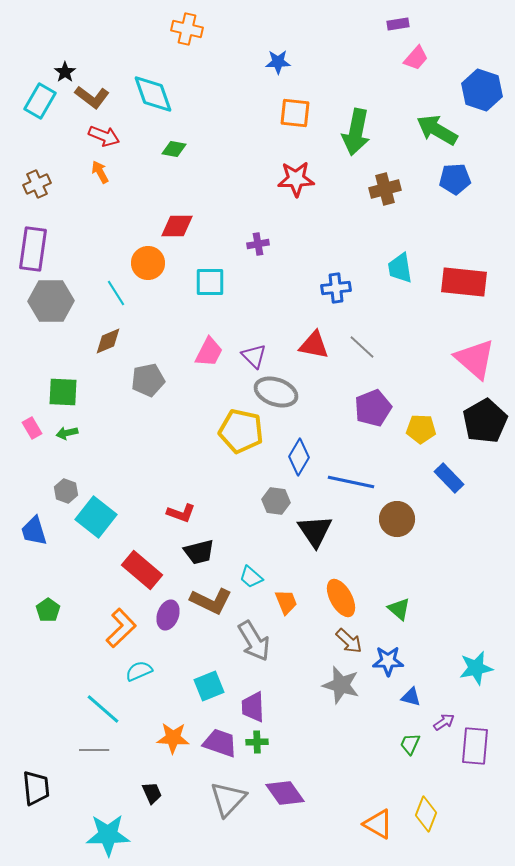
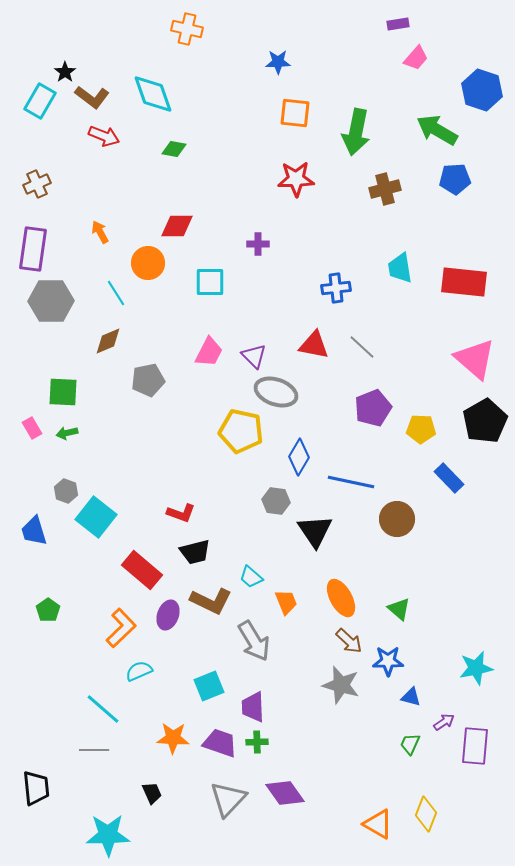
orange arrow at (100, 172): moved 60 px down
purple cross at (258, 244): rotated 10 degrees clockwise
black trapezoid at (199, 552): moved 4 px left
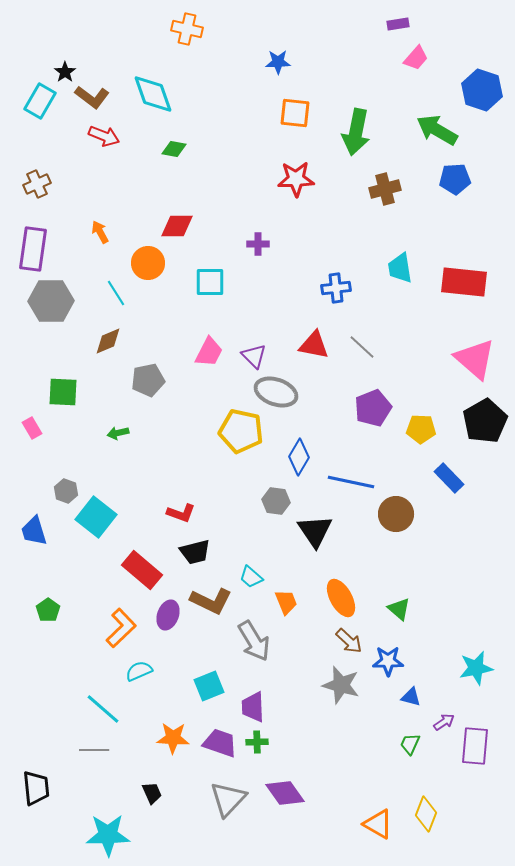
green arrow at (67, 433): moved 51 px right
brown circle at (397, 519): moved 1 px left, 5 px up
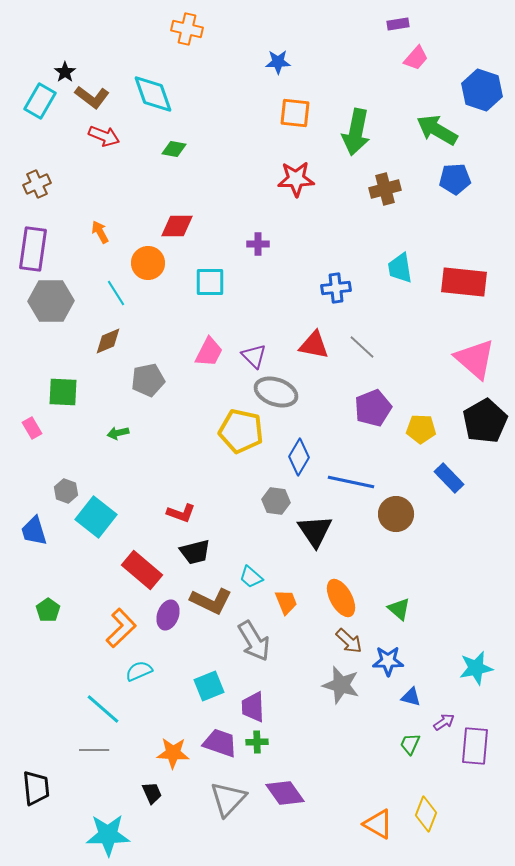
orange star at (173, 738): moved 15 px down
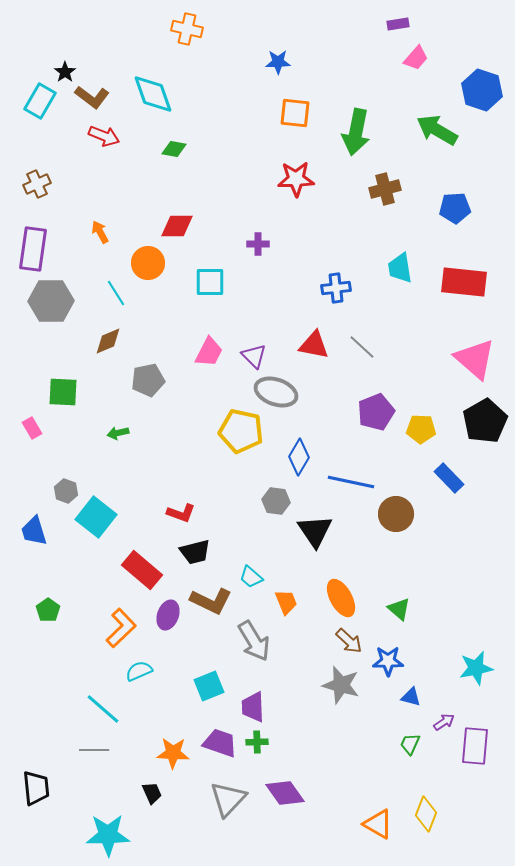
blue pentagon at (455, 179): moved 29 px down
purple pentagon at (373, 408): moved 3 px right, 4 px down
